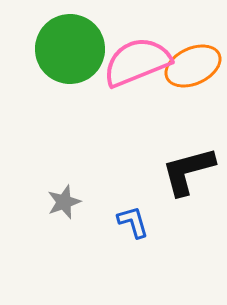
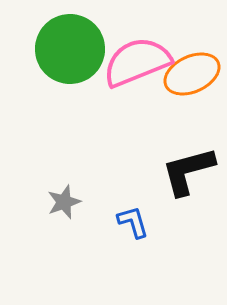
orange ellipse: moved 1 px left, 8 px down
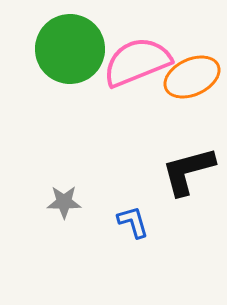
orange ellipse: moved 3 px down
gray star: rotated 20 degrees clockwise
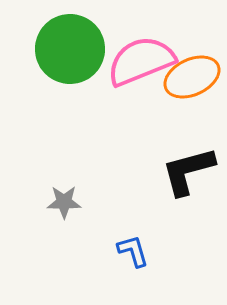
pink semicircle: moved 4 px right, 1 px up
blue L-shape: moved 29 px down
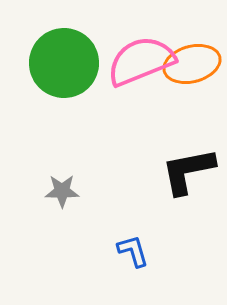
green circle: moved 6 px left, 14 px down
orange ellipse: moved 13 px up; rotated 10 degrees clockwise
black L-shape: rotated 4 degrees clockwise
gray star: moved 2 px left, 11 px up
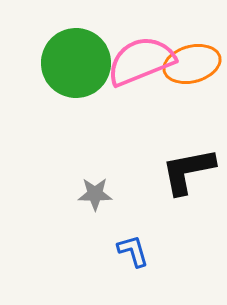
green circle: moved 12 px right
gray star: moved 33 px right, 3 px down
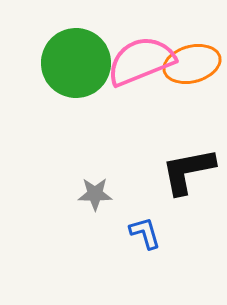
blue L-shape: moved 12 px right, 18 px up
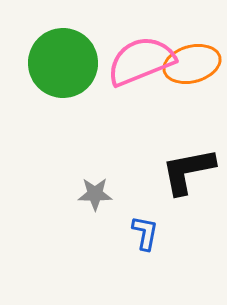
green circle: moved 13 px left
blue L-shape: rotated 27 degrees clockwise
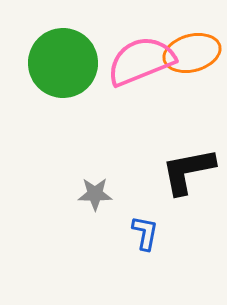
orange ellipse: moved 11 px up
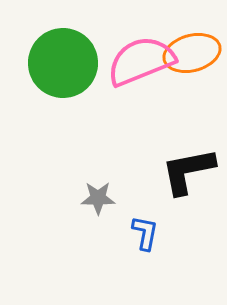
gray star: moved 3 px right, 4 px down
